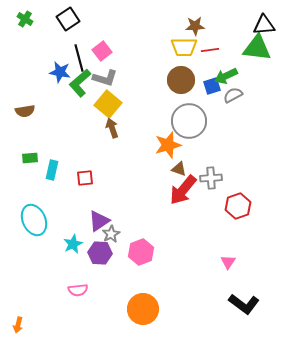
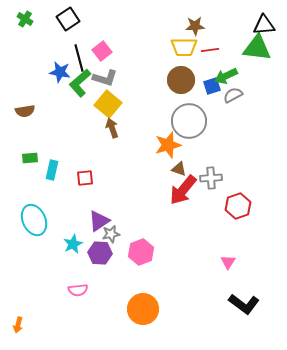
gray star: rotated 18 degrees clockwise
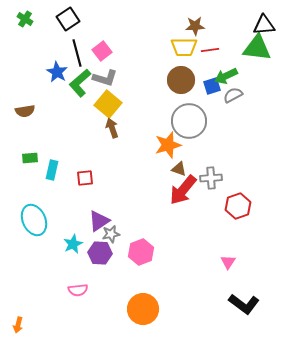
black line: moved 2 px left, 5 px up
blue star: moved 3 px left; rotated 20 degrees clockwise
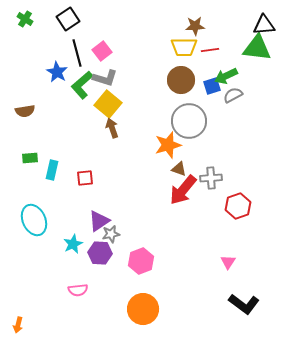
green L-shape: moved 2 px right, 2 px down
pink hexagon: moved 9 px down
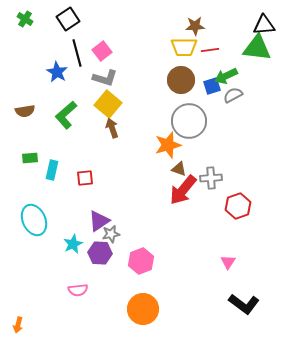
green L-shape: moved 16 px left, 30 px down
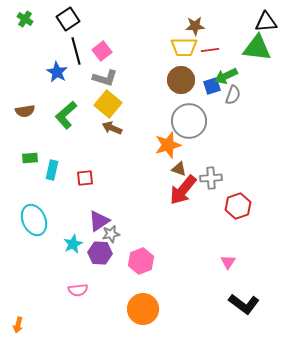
black triangle: moved 2 px right, 3 px up
black line: moved 1 px left, 2 px up
gray semicircle: rotated 138 degrees clockwise
brown arrow: rotated 48 degrees counterclockwise
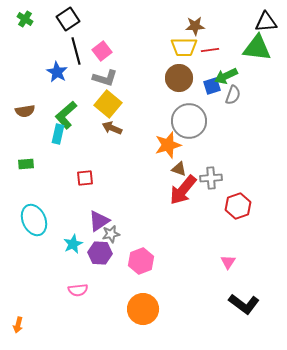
brown circle: moved 2 px left, 2 px up
green rectangle: moved 4 px left, 6 px down
cyan rectangle: moved 6 px right, 36 px up
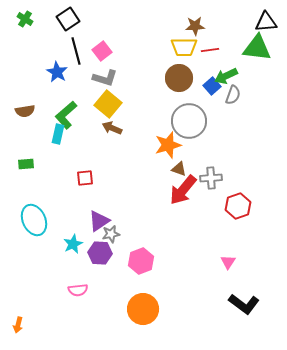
blue square: rotated 24 degrees counterclockwise
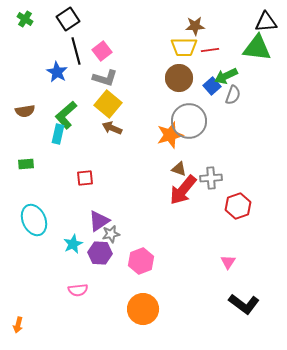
orange star: moved 2 px right, 10 px up
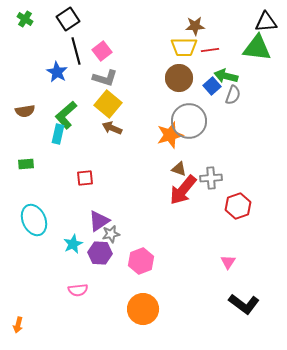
green arrow: rotated 40 degrees clockwise
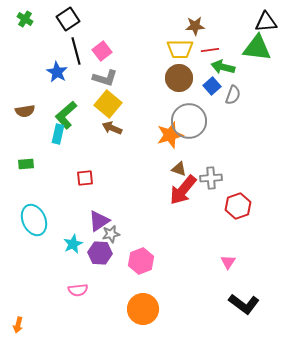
yellow trapezoid: moved 4 px left, 2 px down
green arrow: moved 3 px left, 9 px up
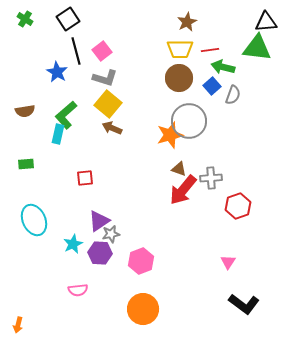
brown star: moved 8 px left, 4 px up; rotated 24 degrees counterclockwise
